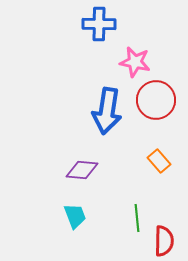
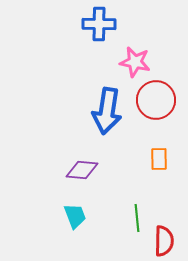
orange rectangle: moved 2 px up; rotated 40 degrees clockwise
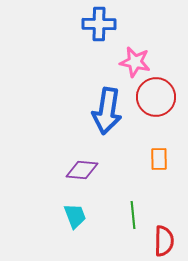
red circle: moved 3 px up
green line: moved 4 px left, 3 px up
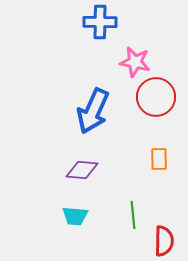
blue cross: moved 1 px right, 2 px up
blue arrow: moved 14 px left; rotated 15 degrees clockwise
cyan trapezoid: rotated 116 degrees clockwise
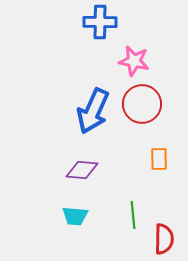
pink star: moved 1 px left, 1 px up
red circle: moved 14 px left, 7 px down
red semicircle: moved 2 px up
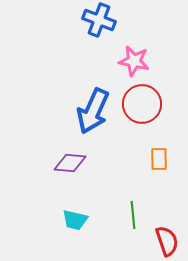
blue cross: moved 1 px left, 2 px up; rotated 20 degrees clockwise
purple diamond: moved 12 px left, 7 px up
cyan trapezoid: moved 4 px down; rotated 8 degrees clockwise
red semicircle: moved 3 px right, 2 px down; rotated 20 degrees counterclockwise
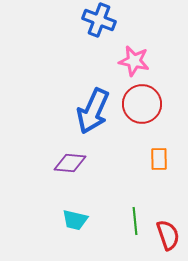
green line: moved 2 px right, 6 px down
red semicircle: moved 1 px right, 6 px up
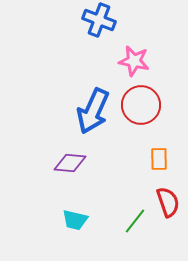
red circle: moved 1 px left, 1 px down
green line: rotated 44 degrees clockwise
red semicircle: moved 33 px up
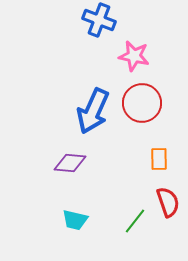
pink star: moved 5 px up
red circle: moved 1 px right, 2 px up
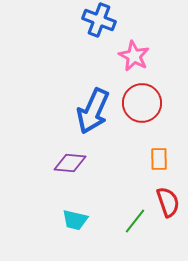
pink star: rotated 16 degrees clockwise
